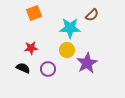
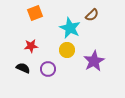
orange square: moved 1 px right
cyan star: rotated 25 degrees clockwise
red star: moved 2 px up
purple star: moved 7 px right, 2 px up
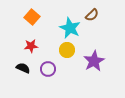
orange square: moved 3 px left, 4 px down; rotated 28 degrees counterclockwise
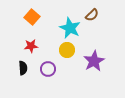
black semicircle: rotated 64 degrees clockwise
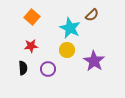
purple star: rotated 10 degrees counterclockwise
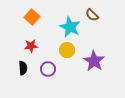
brown semicircle: rotated 88 degrees clockwise
cyan star: moved 1 px up
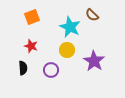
orange square: rotated 28 degrees clockwise
red star: rotated 24 degrees clockwise
purple circle: moved 3 px right, 1 px down
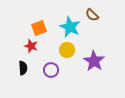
orange square: moved 7 px right, 11 px down
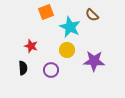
orange square: moved 7 px right, 16 px up
purple star: rotated 30 degrees counterclockwise
